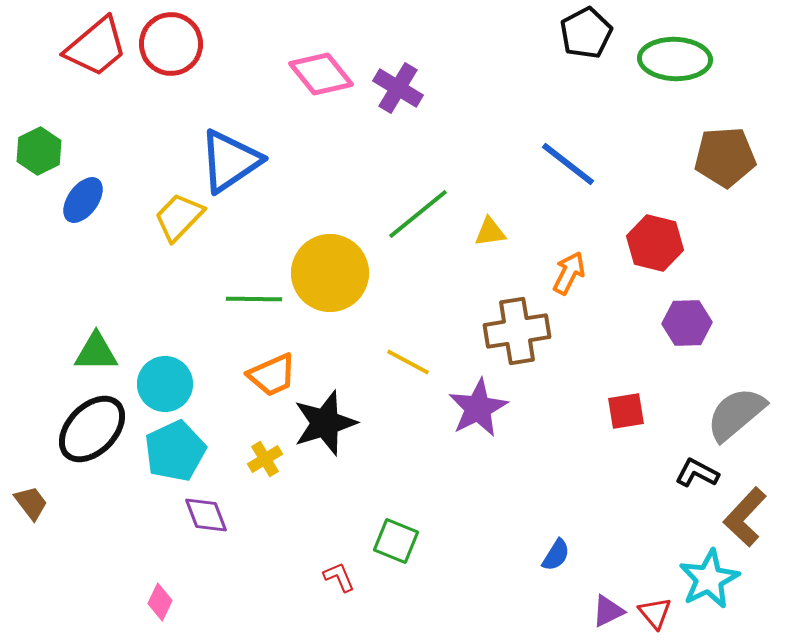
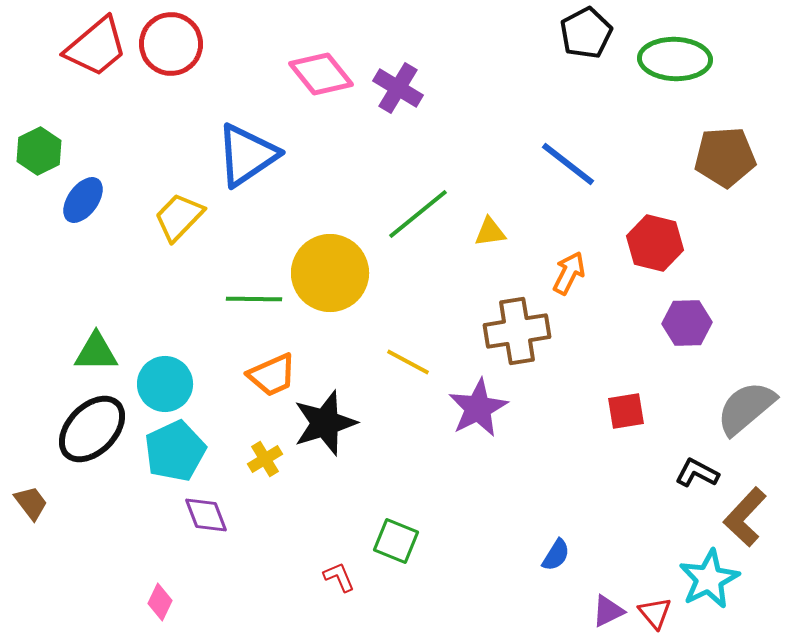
blue triangle at (230, 161): moved 17 px right, 6 px up
gray semicircle at (736, 414): moved 10 px right, 6 px up
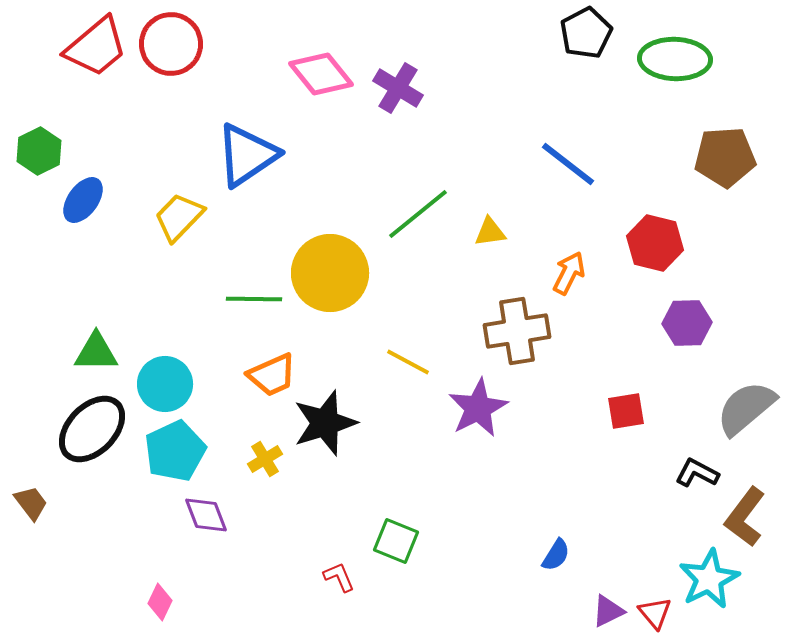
brown L-shape at (745, 517): rotated 6 degrees counterclockwise
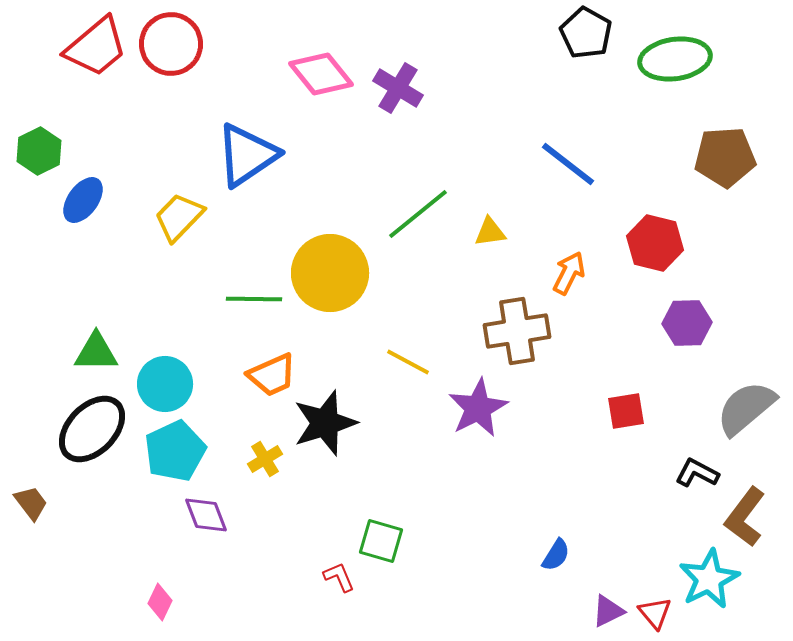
black pentagon at (586, 33): rotated 15 degrees counterclockwise
green ellipse at (675, 59): rotated 10 degrees counterclockwise
green square at (396, 541): moved 15 px left; rotated 6 degrees counterclockwise
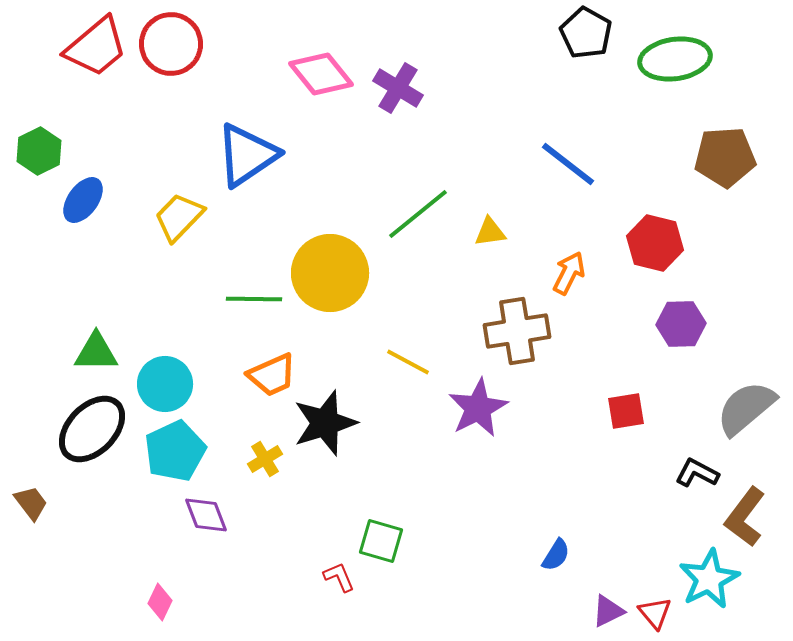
purple hexagon at (687, 323): moved 6 px left, 1 px down
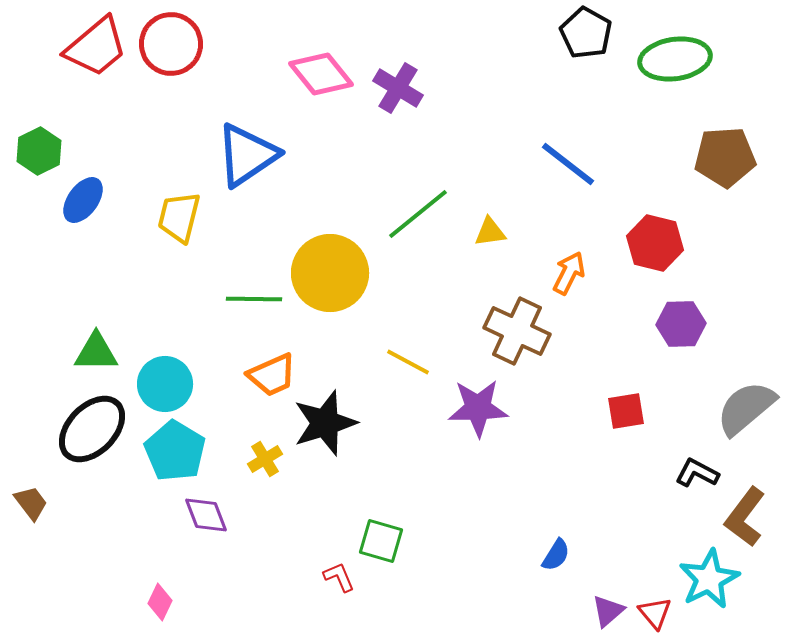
yellow trapezoid at (179, 217): rotated 30 degrees counterclockwise
brown cross at (517, 331): rotated 34 degrees clockwise
purple star at (478, 408): rotated 26 degrees clockwise
cyan pentagon at (175, 451): rotated 16 degrees counterclockwise
purple triangle at (608, 611): rotated 15 degrees counterclockwise
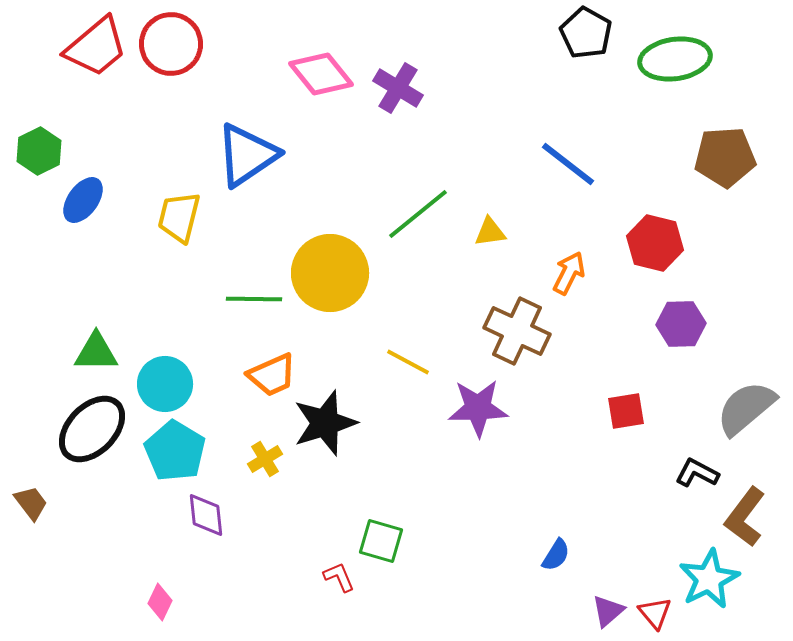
purple diamond at (206, 515): rotated 15 degrees clockwise
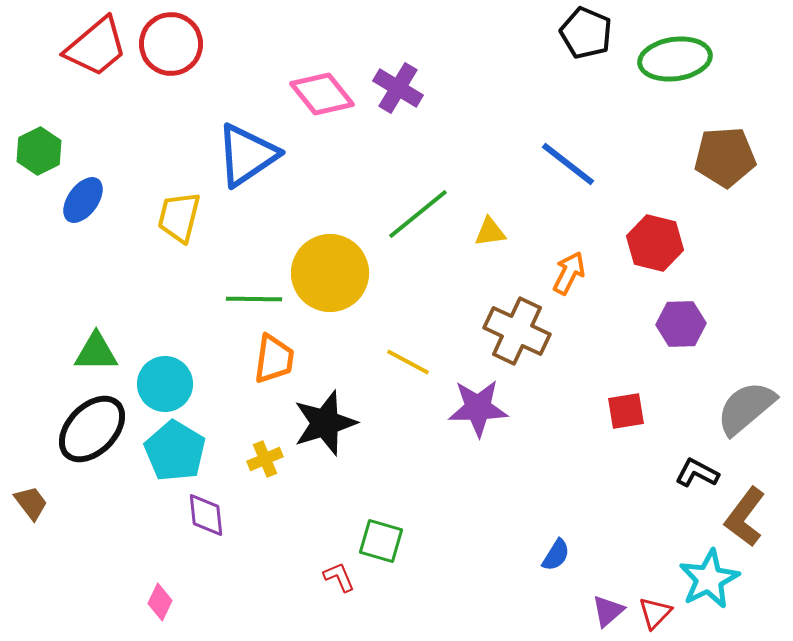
black pentagon at (586, 33): rotated 6 degrees counterclockwise
pink diamond at (321, 74): moved 1 px right, 20 px down
orange trapezoid at (272, 375): moved 2 px right, 16 px up; rotated 58 degrees counterclockwise
yellow cross at (265, 459): rotated 8 degrees clockwise
red triangle at (655, 613): rotated 24 degrees clockwise
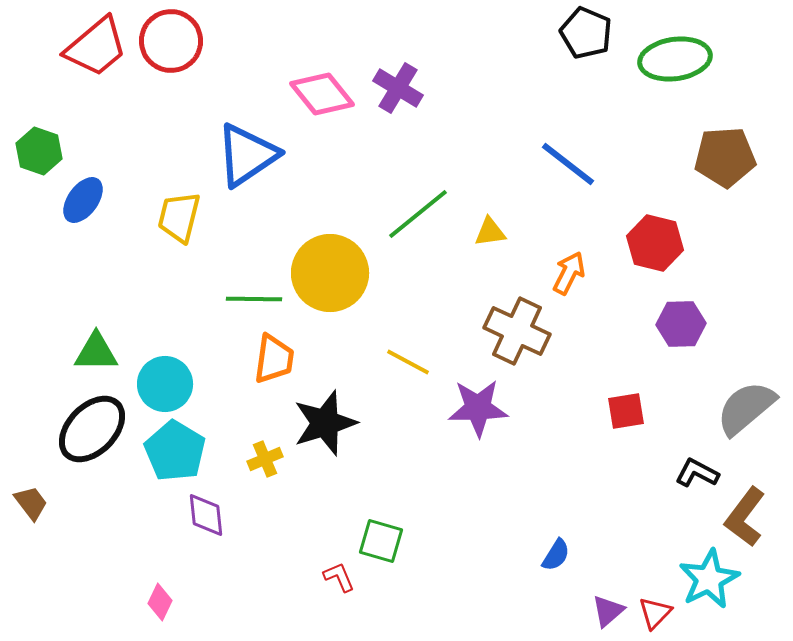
red circle at (171, 44): moved 3 px up
green hexagon at (39, 151): rotated 15 degrees counterclockwise
